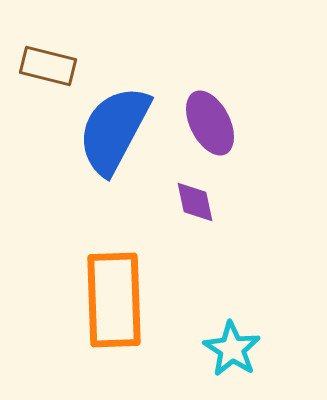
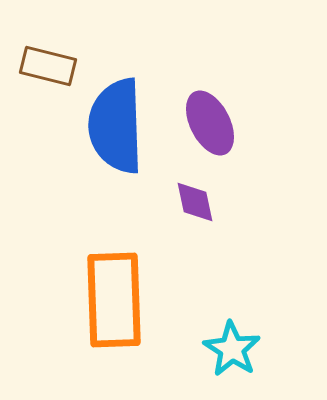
blue semicircle: moved 2 px right, 4 px up; rotated 30 degrees counterclockwise
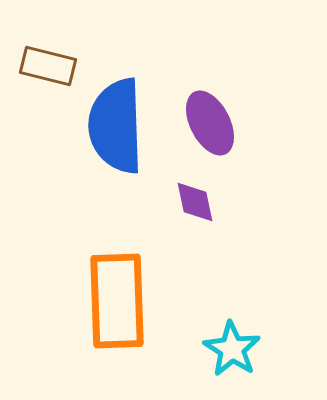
orange rectangle: moved 3 px right, 1 px down
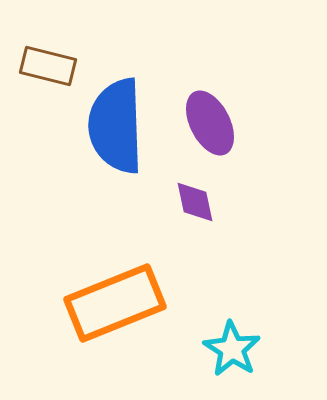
orange rectangle: moved 2 px left, 2 px down; rotated 70 degrees clockwise
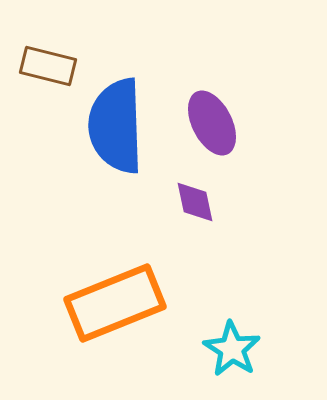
purple ellipse: moved 2 px right
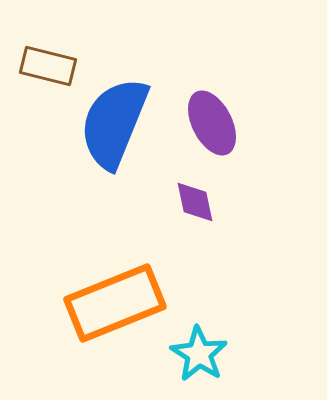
blue semicircle: moved 2 px left, 3 px up; rotated 24 degrees clockwise
cyan star: moved 33 px left, 5 px down
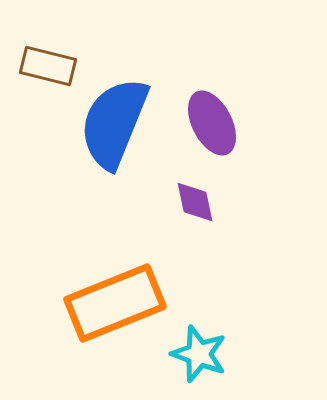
cyan star: rotated 12 degrees counterclockwise
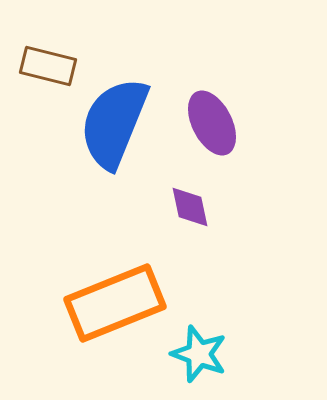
purple diamond: moved 5 px left, 5 px down
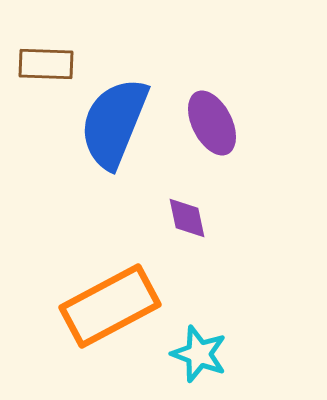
brown rectangle: moved 2 px left, 2 px up; rotated 12 degrees counterclockwise
purple diamond: moved 3 px left, 11 px down
orange rectangle: moved 5 px left, 3 px down; rotated 6 degrees counterclockwise
